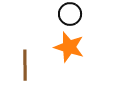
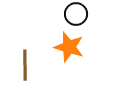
black circle: moved 6 px right
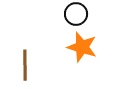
orange star: moved 13 px right
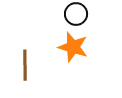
orange star: moved 9 px left
